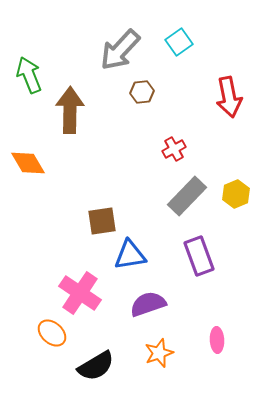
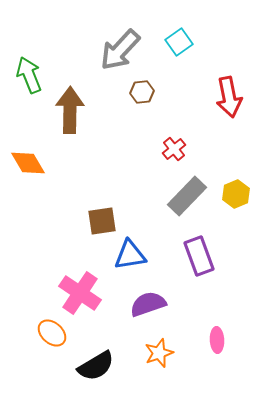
red cross: rotated 10 degrees counterclockwise
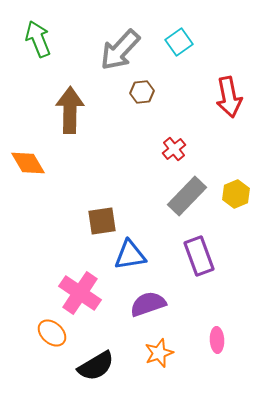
green arrow: moved 9 px right, 36 px up
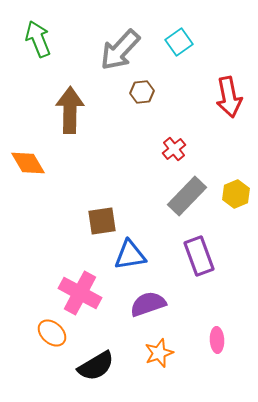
pink cross: rotated 6 degrees counterclockwise
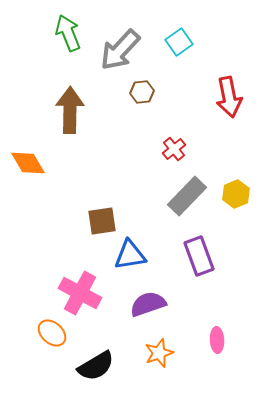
green arrow: moved 30 px right, 6 px up
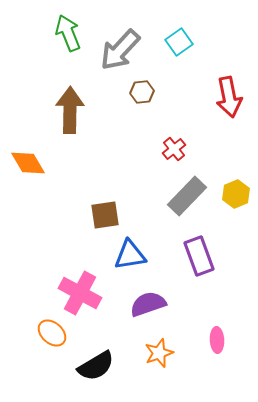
brown square: moved 3 px right, 6 px up
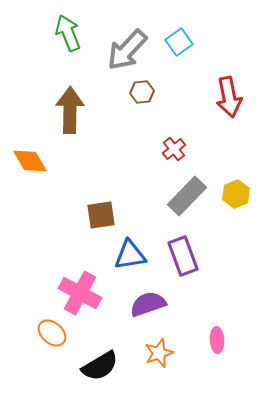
gray arrow: moved 7 px right
orange diamond: moved 2 px right, 2 px up
brown square: moved 4 px left
purple rectangle: moved 16 px left
black semicircle: moved 4 px right
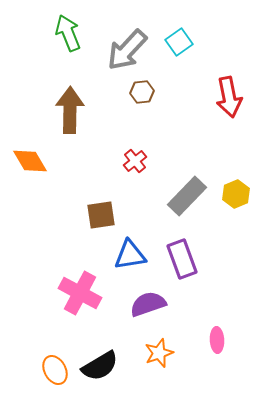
red cross: moved 39 px left, 12 px down
purple rectangle: moved 1 px left, 3 px down
orange ellipse: moved 3 px right, 37 px down; rotated 20 degrees clockwise
